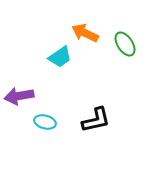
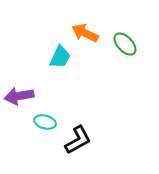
green ellipse: rotated 10 degrees counterclockwise
cyan trapezoid: rotated 30 degrees counterclockwise
black L-shape: moved 18 px left, 20 px down; rotated 16 degrees counterclockwise
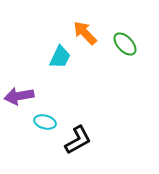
orange arrow: rotated 20 degrees clockwise
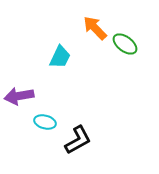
orange arrow: moved 10 px right, 5 px up
green ellipse: rotated 10 degrees counterclockwise
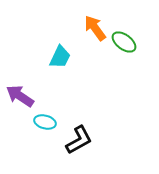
orange arrow: rotated 8 degrees clockwise
green ellipse: moved 1 px left, 2 px up
purple arrow: moved 1 px right; rotated 44 degrees clockwise
black L-shape: moved 1 px right
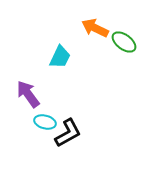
orange arrow: rotated 28 degrees counterclockwise
purple arrow: moved 8 px right, 2 px up; rotated 20 degrees clockwise
black L-shape: moved 11 px left, 7 px up
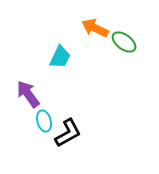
cyan ellipse: moved 1 px left, 1 px up; rotated 60 degrees clockwise
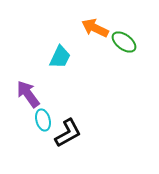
cyan ellipse: moved 1 px left, 1 px up
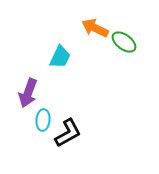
purple arrow: moved 1 px up; rotated 124 degrees counterclockwise
cyan ellipse: rotated 20 degrees clockwise
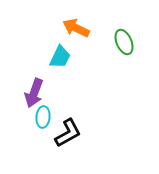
orange arrow: moved 19 px left
green ellipse: rotated 30 degrees clockwise
purple arrow: moved 6 px right
cyan ellipse: moved 3 px up
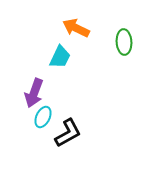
green ellipse: rotated 20 degrees clockwise
cyan ellipse: rotated 20 degrees clockwise
